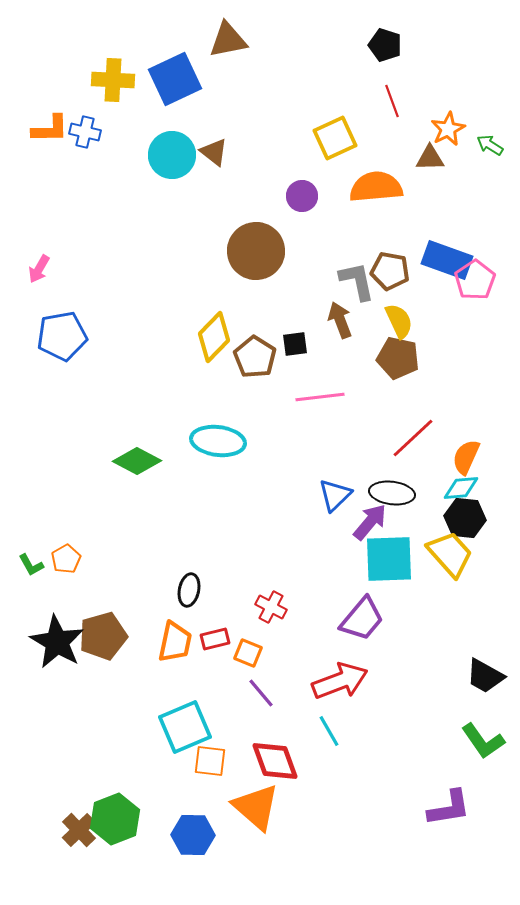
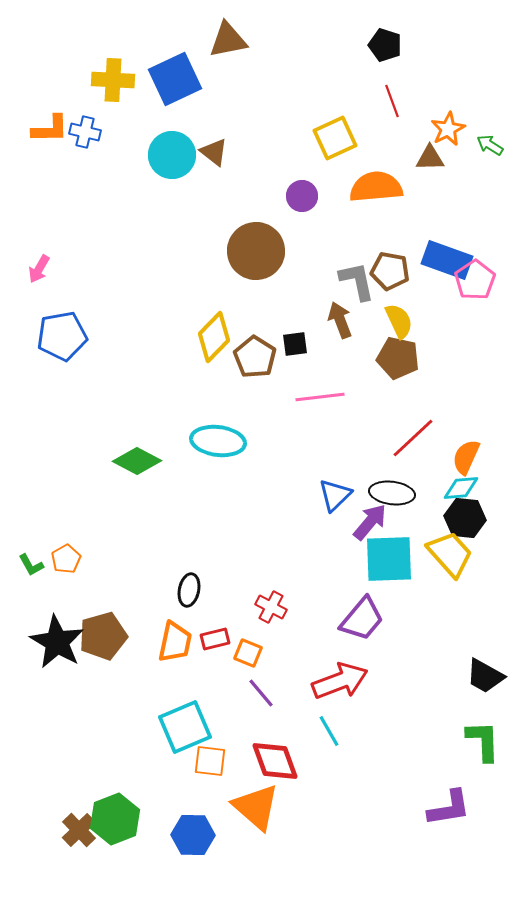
green L-shape at (483, 741): rotated 147 degrees counterclockwise
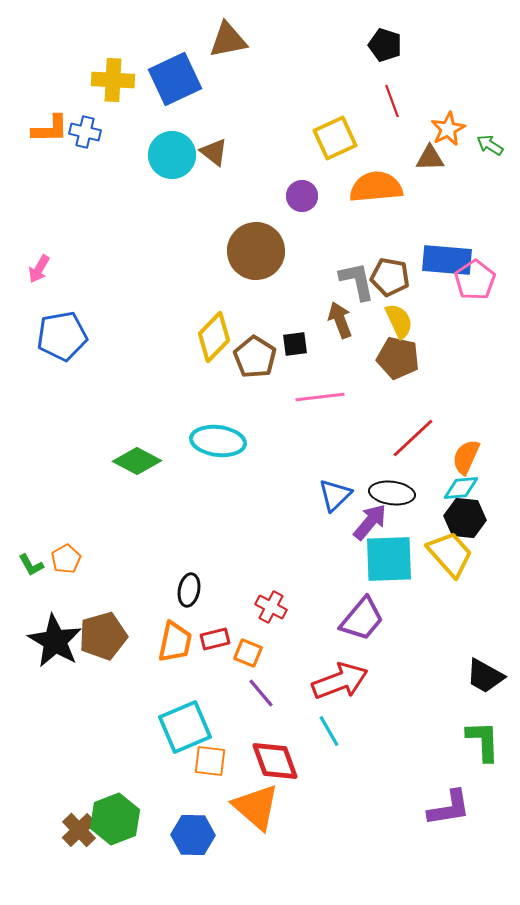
blue rectangle at (447, 260): rotated 15 degrees counterclockwise
brown pentagon at (390, 271): moved 6 px down
black star at (57, 642): moved 2 px left, 1 px up
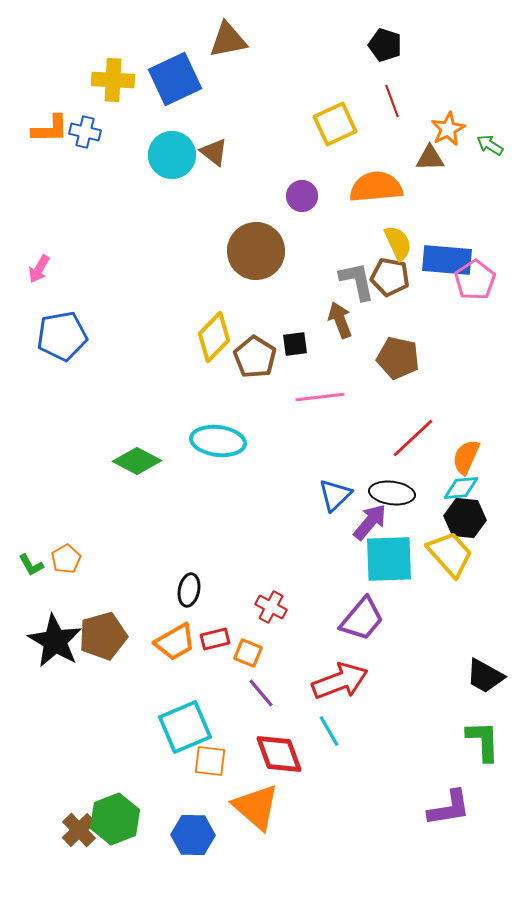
yellow square at (335, 138): moved 14 px up
yellow semicircle at (399, 321): moved 1 px left, 78 px up
orange trapezoid at (175, 642): rotated 48 degrees clockwise
red diamond at (275, 761): moved 4 px right, 7 px up
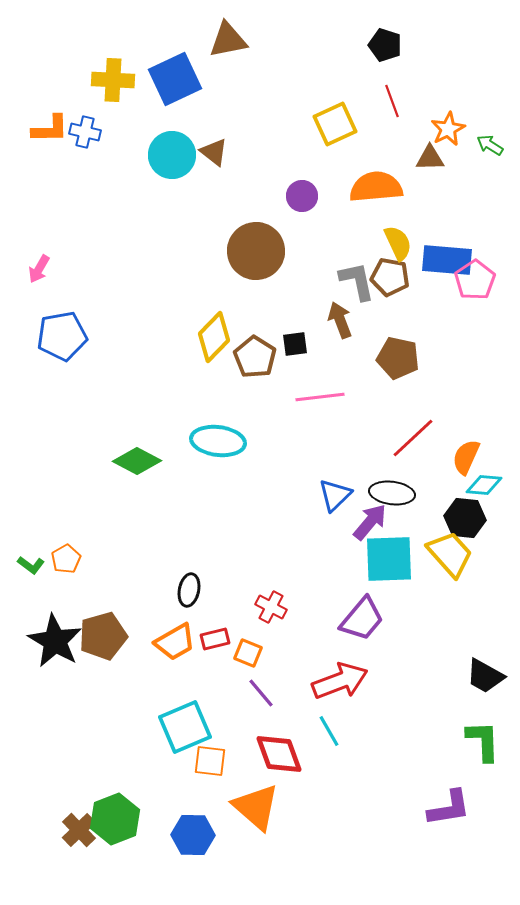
cyan diamond at (461, 488): moved 23 px right, 3 px up; rotated 9 degrees clockwise
green L-shape at (31, 565): rotated 24 degrees counterclockwise
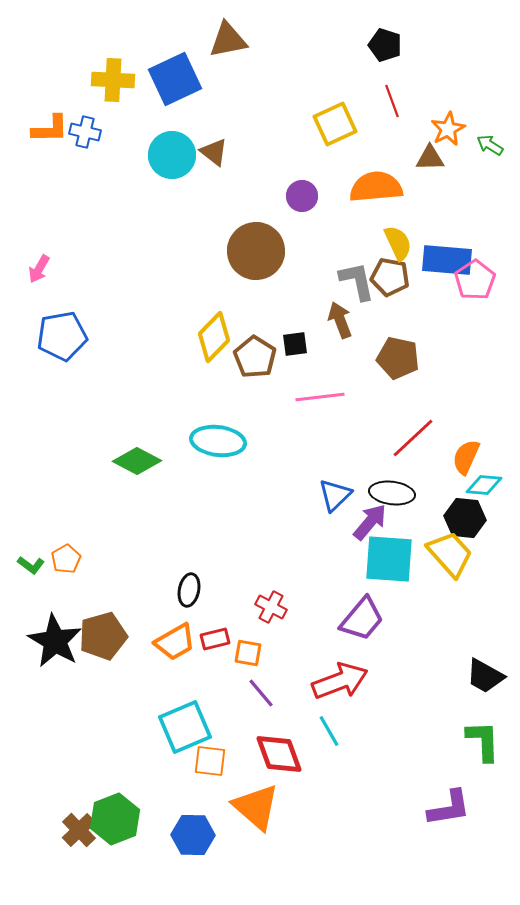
cyan square at (389, 559): rotated 6 degrees clockwise
orange square at (248, 653): rotated 12 degrees counterclockwise
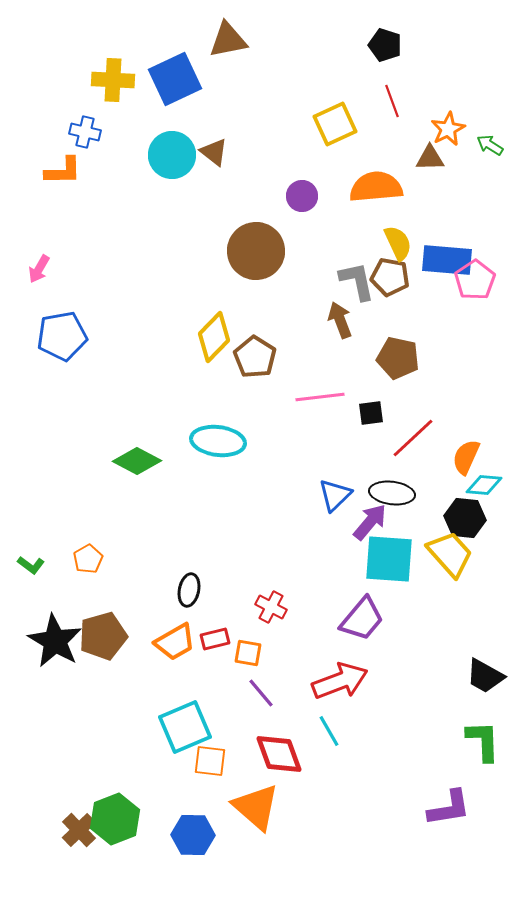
orange L-shape at (50, 129): moved 13 px right, 42 px down
black square at (295, 344): moved 76 px right, 69 px down
orange pentagon at (66, 559): moved 22 px right
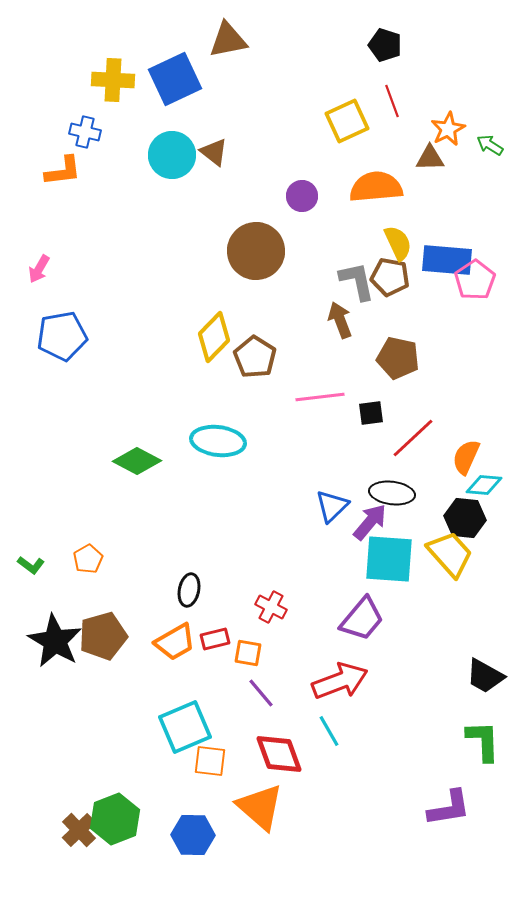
yellow square at (335, 124): moved 12 px right, 3 px up
orange L-shape at (63, 171): rotated 6 degrees counterclockwise
blue triangle at (335, 495): moved 3 px left, 11 px down
orange triangle at (256, 807): moved 4 px right
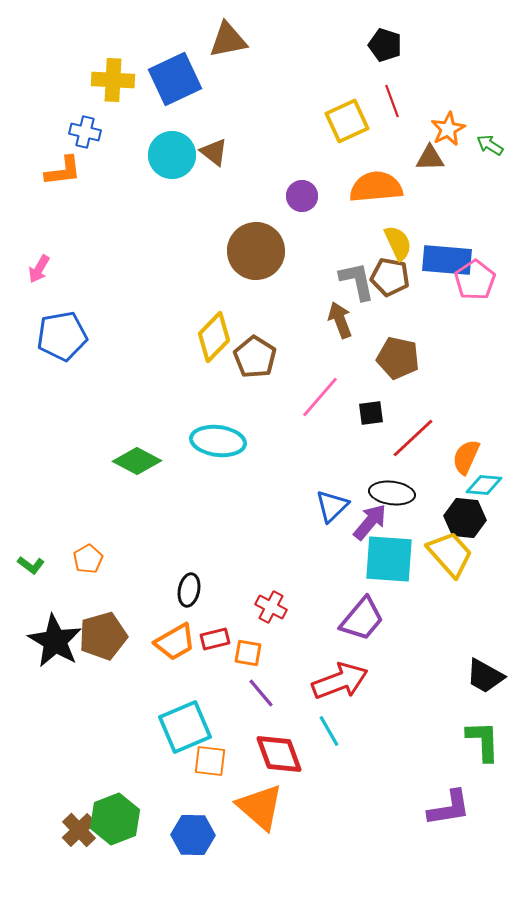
pink line at (320, 397): rotated 42 degrees counterclockwise
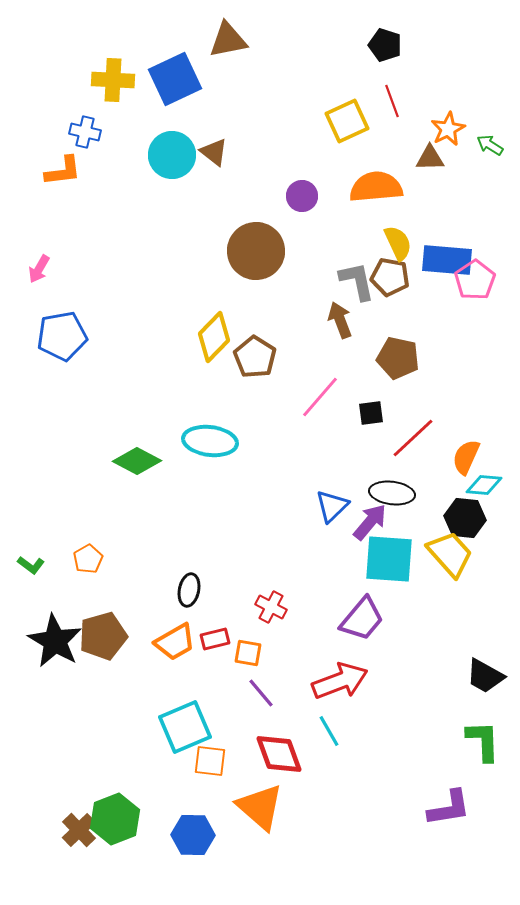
cyan ellipse at (218, 441): moved 8 px left
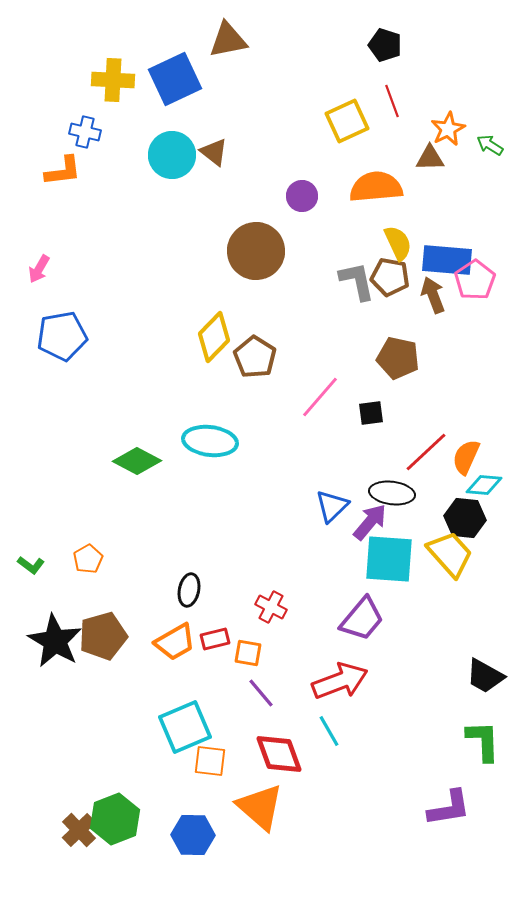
brown arrow at (340, 320): moved 93 px right, 25 px up
red line at (413, 438): moved 13 px right, 14 px down
